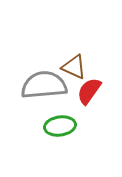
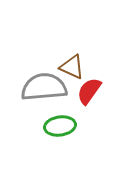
brown triangle: moved 2 px left
gray semicircle: moved 2 px down
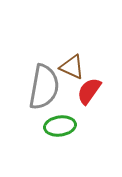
gray semicircle: rotated 105 degrees clockwise
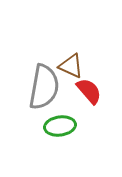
brown triangle: moved 1 px left, 1 px up
red semicircle: rotated 104 degrees clockwise
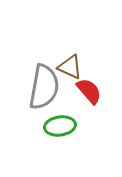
brown triangle: moved 1 px left, 1 px down
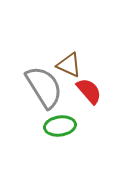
brown triangle: moved 1 px left, 2 px up
gray semicircle: rotated 42 degrees counterclockwise
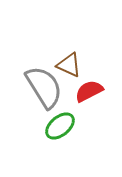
red semicircle: rotated 76 degrees counterclockwise
green ellipse: rotated 32 degrees counterclockwise
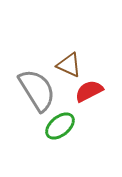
gray semicircle: moved 7 px left, 3 px down
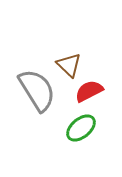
brown triangle: rotated 20 degrees clockwise
green ellipse: moved 21 px right, 2 px down
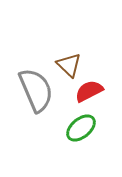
gray semicircle: moved 1 px left; rotated 9 degrees clockwise
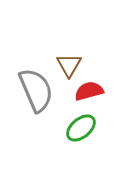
brown triangle: rotated 16 degrees clockwise
red semicircle: rotated 12 degrees clockwise
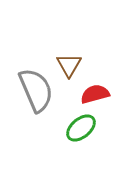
red semicircle: moved 6 px right, 3 px down
